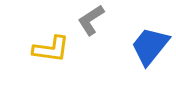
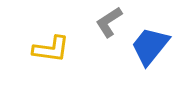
gray L-shape: moved 18 px right, 2 px down
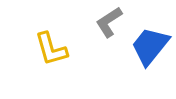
yellow L-shape: rotated 66 degrees clockwise
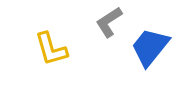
blue trapezoid: moved 1 px down
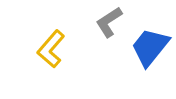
yellow L-shape: rotated 57 degrees clockwise
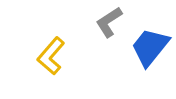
yellow L-shape: moved 7 px down
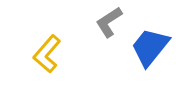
yellow L-shape: moved 4 px left, 2 px up
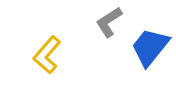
yellow L-shape: moved 1 px down
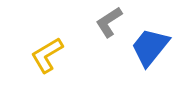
yellow L-shape: rotated 18 degrees clockwise
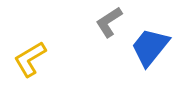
yellow L-shape: moved 17 px left, 4 px down
